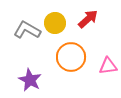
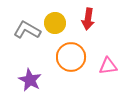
red arrow: rotated 140 degrees clockwise
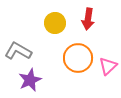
gray L-shape: moved 9 px left, 21 px down
orange circle: moved 7 px right, 1 px down
pink triangle: rotated 36 degrees counterclockwise
purple star: rotated 20 degrees clockwise
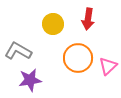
yellow circle: moved 2 px left, 1 px down
purple star: rotated 15 degrees clockwise
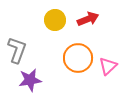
red arrow: rotated 120 degrees counterclockwise
yellow circle: moved 2 px right, 4 px up
gray L-shape: moved 1 px left, 1 px up; rotated 80 degrees clockwise
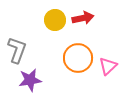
red arrow: moved 5 px left, 1 px up; rotated 10 degrees clockwise
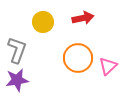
yellow circle: moved 12 px left, 2 px down
purple star: moved 13 px left
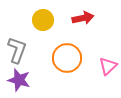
yellow circle: moved 2 px up
orange circle: moved 11 px left
purple star: moved 2 px right; rotated 25 degrees clockwise
